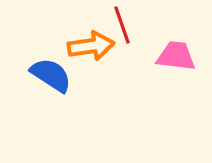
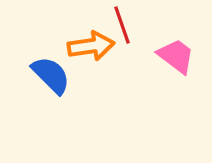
pink trapezoid: rotated 30 degrees clockwise
blue semicircle: rotated 12 degrees clockwise
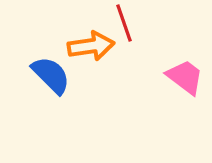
red line: moved 2 px right, 2 px up
pink trapezoid: moved 9 px right, 21 px down
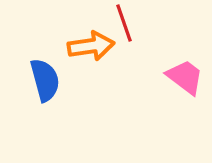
blue semicircle: moved 6 px left, 5 px down; rotated 30 degrees clockwise
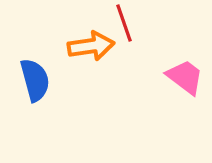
blue semicircle: moved 10 px left
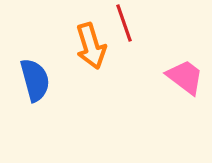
orange arrow: rotated 81 degrees clockwise
